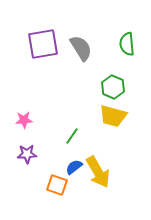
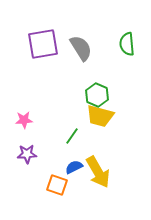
green hexagon: moved 16 px left, 8 px down
yellow trapezoid: moved 13 px left
blue semicircle: rotated 12 degrees clockwise
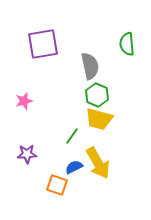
gray semicircle: moved 9 px right, 18 px down; rotated 20 degrees clockwise
yellow trapezoid: moved 1 px left, 3 px down
pink star: moved 19 px up; rotated 12 degrees counterclockwise
yellow arrow: moved 9 px up
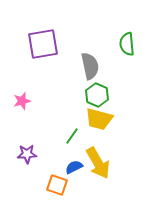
pink star: moved 2 px left
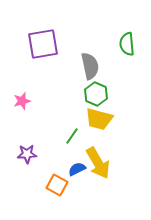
green hexagon: moved 1 px left, 1 px up
blue semicircle: moved 3 px right, 2 px down
orange square: rotated 10 degrees clockwise
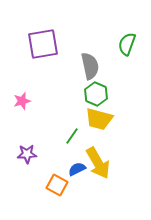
green semicircle: rotated 25 degrees clockwise
